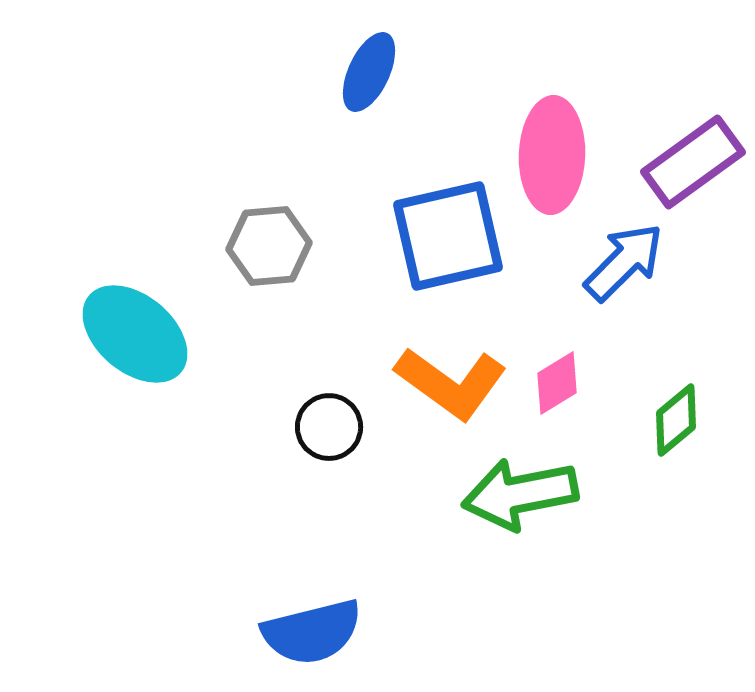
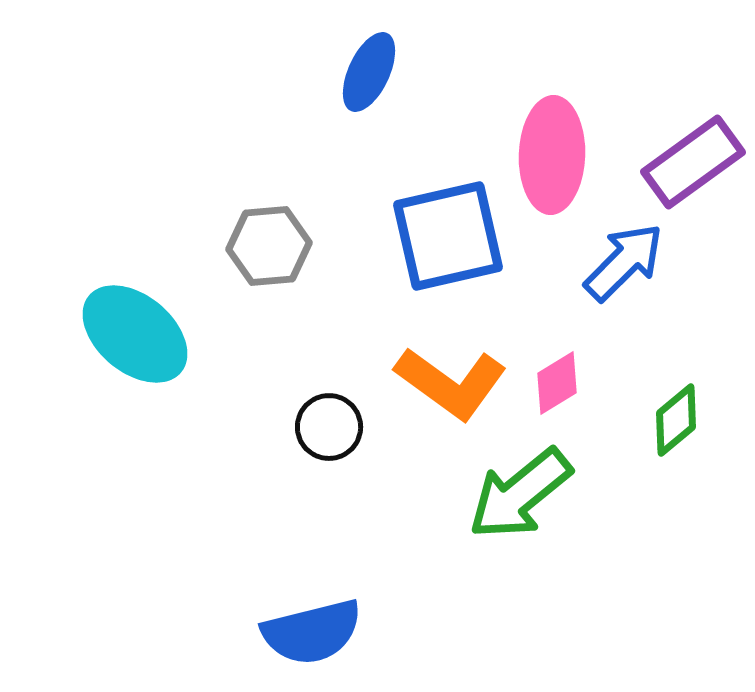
green arrow: rotated 28 degrees counterclockwise
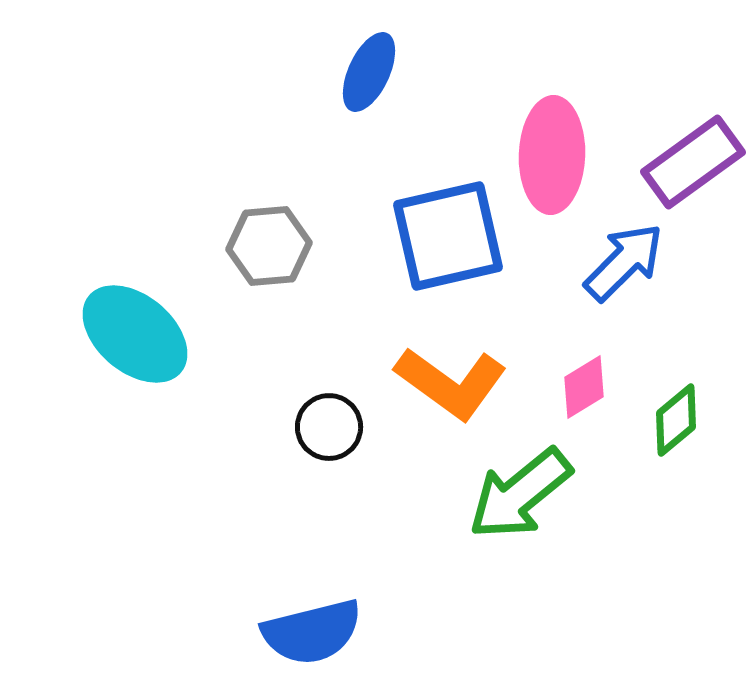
pink diamond: moved 27 px right, 4 px down
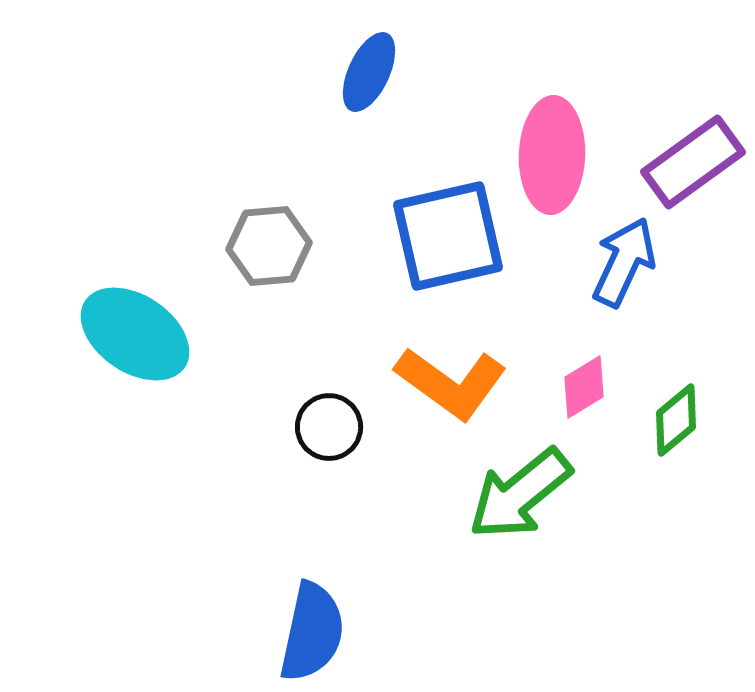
blue arrow: rotated 20 degrees counterclockwise
cyan ellipse: rotated 6 degrees counterclockwise
blue semicircle: rotated 64 degrees counterclockwise
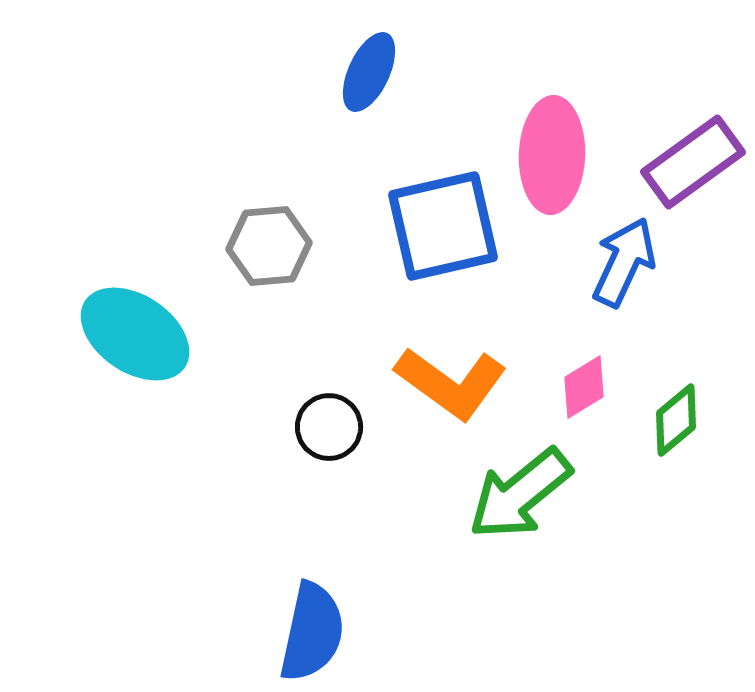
blue square: moved 5 px left, 10 px up
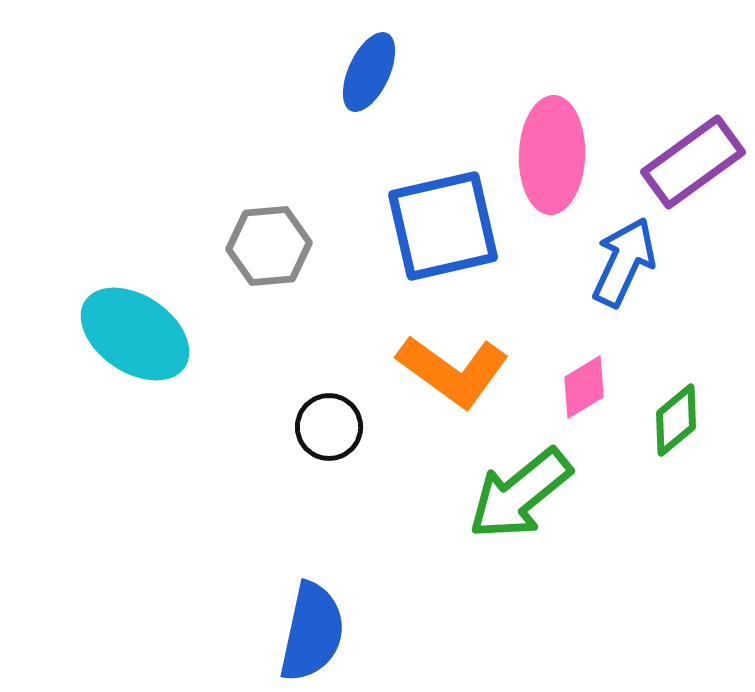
orange L-shape: moved 2 px right, 12 px up
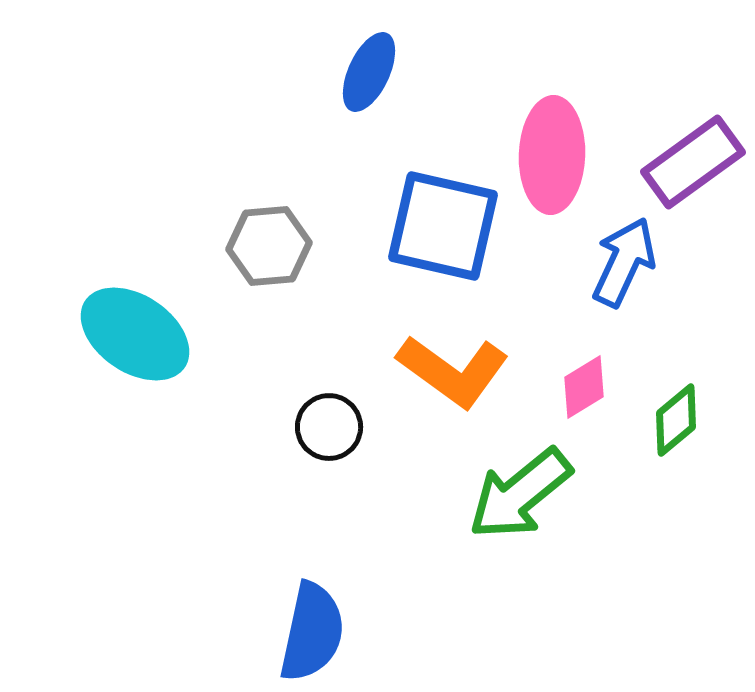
blue square: rotated 26 degrees clockwise
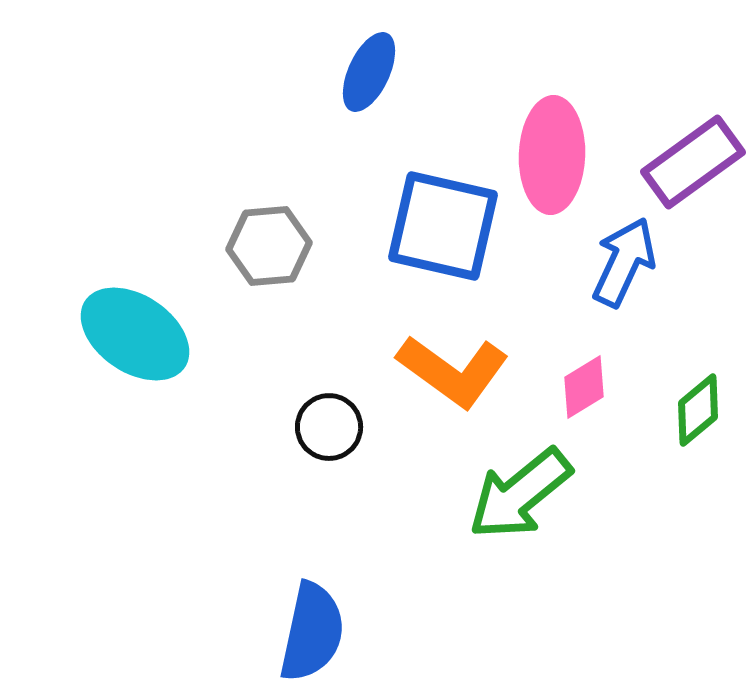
green diamond: moved 22 px right, 10 px up
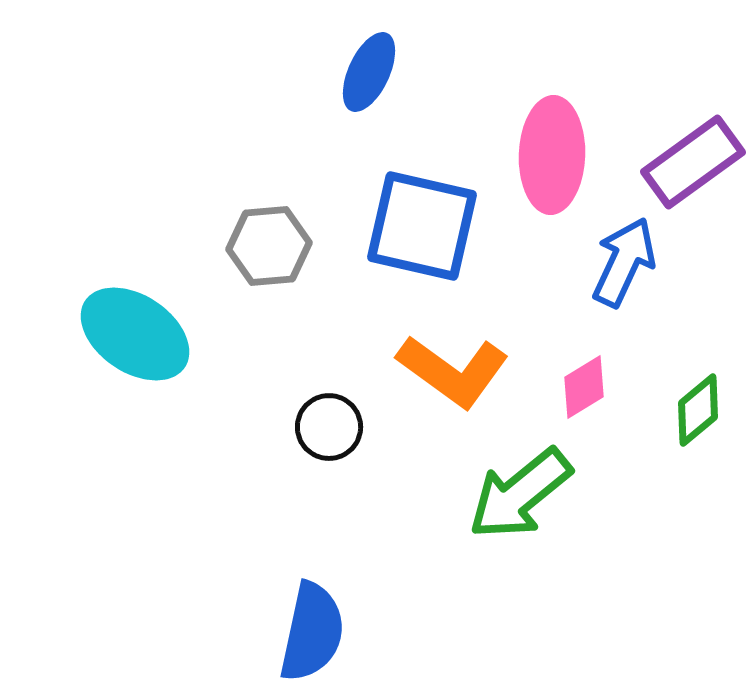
blue square: moved 21 px left
